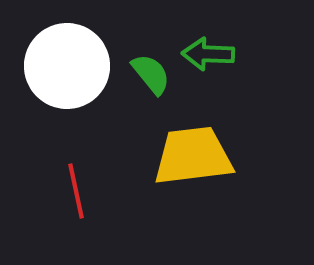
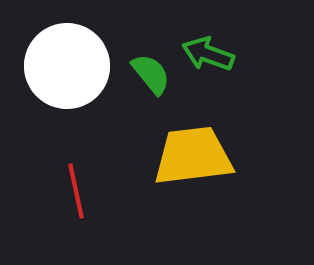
green arrow: rotated 18 degrees clockwise
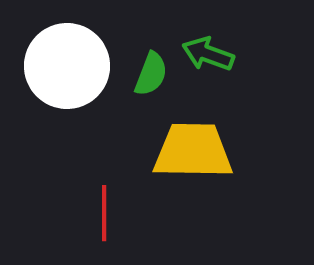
green semicircle: rotated 60 degrees clockwise
yellow trapezoid: moved 5 px up; rotated 8 degrees clockwise
red line: moved 28 px right, 22 px down; rotated 12 degrees clockwise
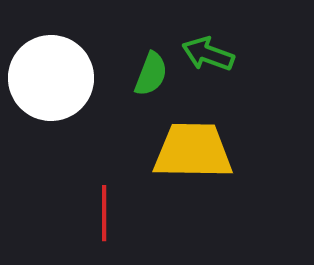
white circle: moved 16 px left, 12 px down
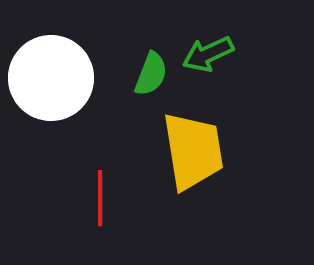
green arrow: rotated 45 degrees counterclockwise
yellow trapezoid: rotated 80 degrees clockwise
red line: moved 4 px left, 15 px up
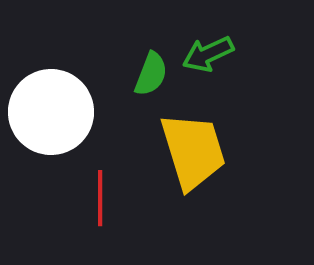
white circle: moved 34 px down
yellow trapezoid: rotated 8 degrees counterclockwise
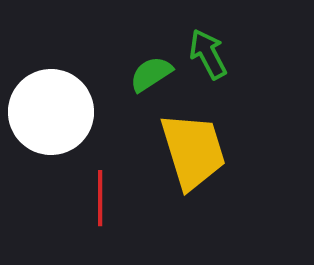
green arrow: rotated 87 degrees clockwise
green semicircle: rotated 144 degrees counterclockwise
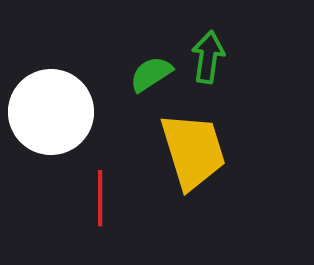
green arrow: moved 3 px down; rotated 36 degrees clockwise
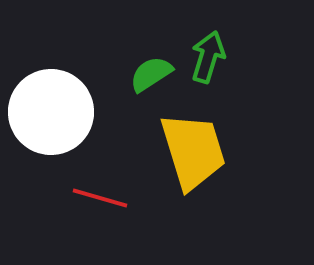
green arrow: rotated 9 degrees clockwise
red line: rotated 74 degrees counterclockwise
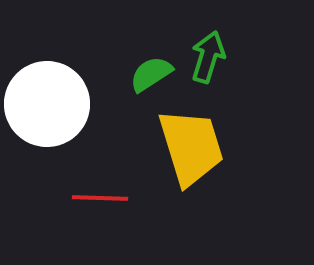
white circle: moved 4 px left, 8 px up
yellow trapezoid: moved 2 px left, 4 px up
red line: rotated 14 degrees counterclockwise
